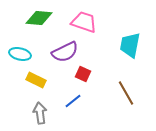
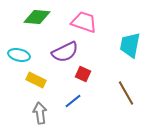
green diamond: moved 2 px left, 1 px up
cyan ellipse: moved 1 px left, 1 px down
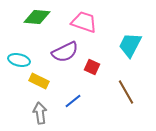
cyan trapezoid: rotated 16 degrees clockwise
cyan ellipse: moved 5 px down
red square: moved 9 px right, 7 px up
yellow rectangle: moved 3 px right, 1 px down
brown line: moved 1 px up
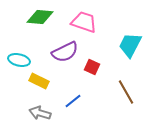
green diamond: moved 3 px right
gray arrow: rotated 65 degrees counterclockwise
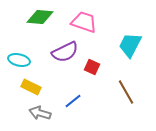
yellow rectangle: moved 8 px left, 6 px down
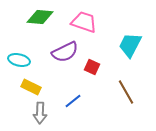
gray arrow: rotated 105 degrees counterclockwise
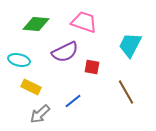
green diamond: moved 4 px left, 7 px down
red square: rotated 14 degrees counterclockwise
gray arrow: moved 1 px down; rotated 45 degrees clockwise
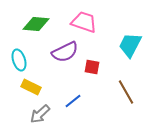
cyan ellipse: rotated 60 degrees clockwise
